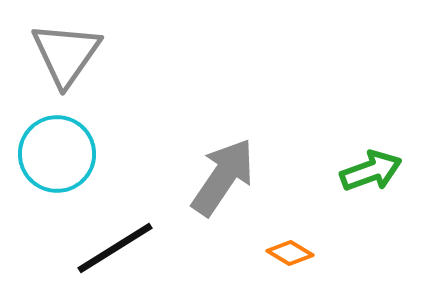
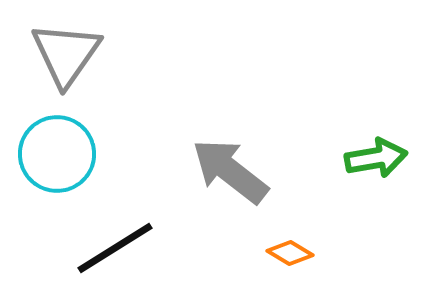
green arrow: moved 5 px right, 13 px up; rotated 10 degrees clockwise
gray arrow: moved 7 px right, 6 px up; rotated 86 degrees counterclockwise
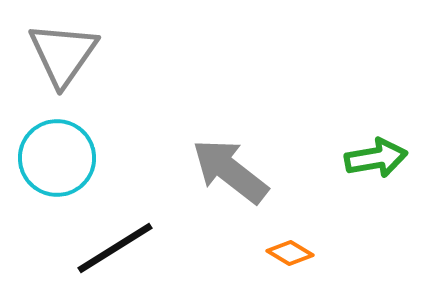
gray triangle: moved 3 px left
cyan circle: moved 4 px down
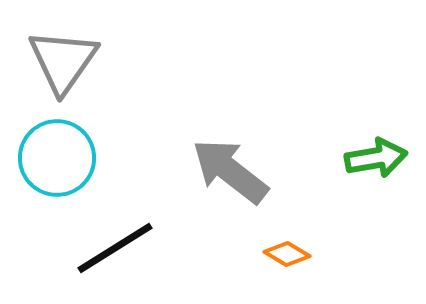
gray triangle: moved 7 px down
orange diamond: moved 3 px left, 1 px down
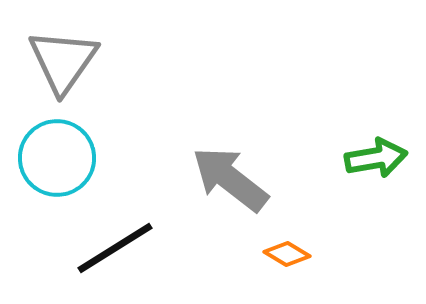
gray arrow: moved 8 px down
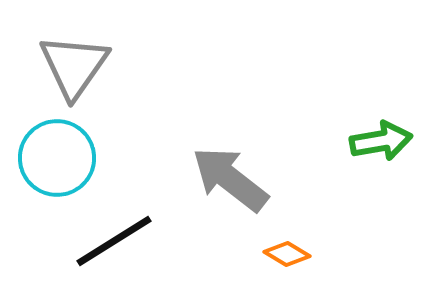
gray triangle: moved 11 px right, 5 px down
green arrow: moved 5 px right, 17 px up
black line: moved 1 px left, 7 px up
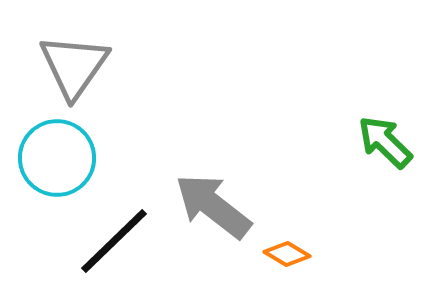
green arrow: moved 4 px right, 1 px down; rotated 126 degrees counterclockwise
gray arrow: moved 17 px left, 27 px down
black line: rotated 12 degrees counterclockwise
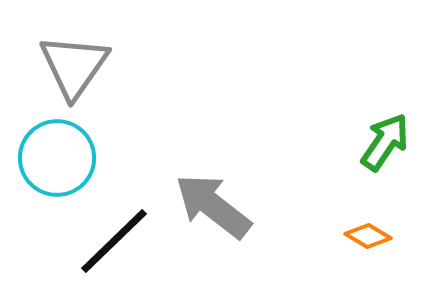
green arrow: rotated 80 degrees clockwise
orange diamond: moved 81 px right, 18 px up
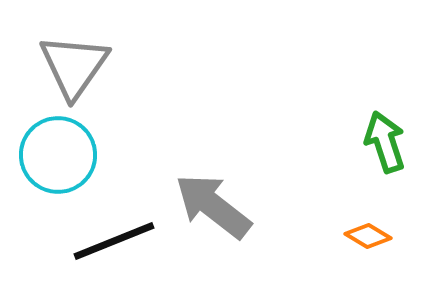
green arrow: rotated 52 degrees counterclockwise
cyan circle: moved 1 px right, 3 px up
black line: rotated 22 degrees clockwise
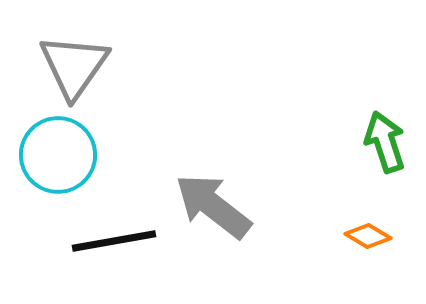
black line: rotated 12 degrees clockwise
